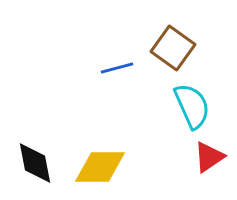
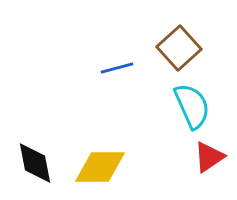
brown square: moved 6 px right; rotated 12 degrees clockwise
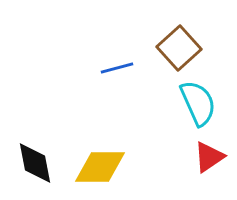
cyan semicircle: moved 6 px right, 3 px up
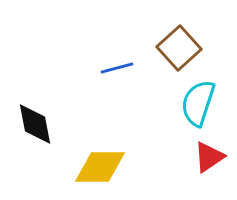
cyan semicircle: rotated 138 degrees counterclockwise
black diamond: moved 39 px up
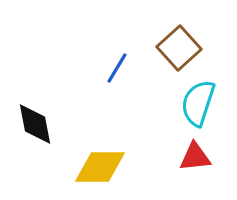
blue line: rotated 44 degrees counterclockwise
red triangle: moved 14 px left; rotated 28 degrees clockwise
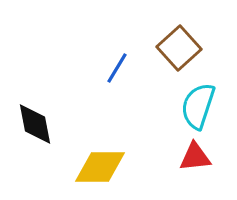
cyan semicircle: moved 3 px down
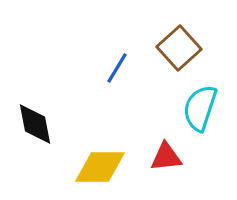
cyan semicircle: moved 2 px right, 2 px down
red triangle: moved 29 px left
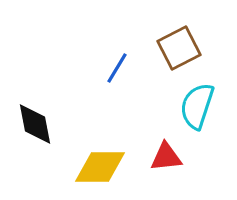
brown square: rotated 15 degrees clockwise
cyan semicircle: moved 3 px left, 2 px up
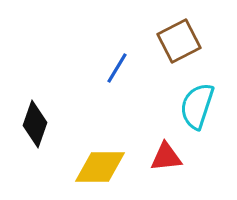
brown square: moved 7 px up
black diamond: rotated 30 degrees clockwise
